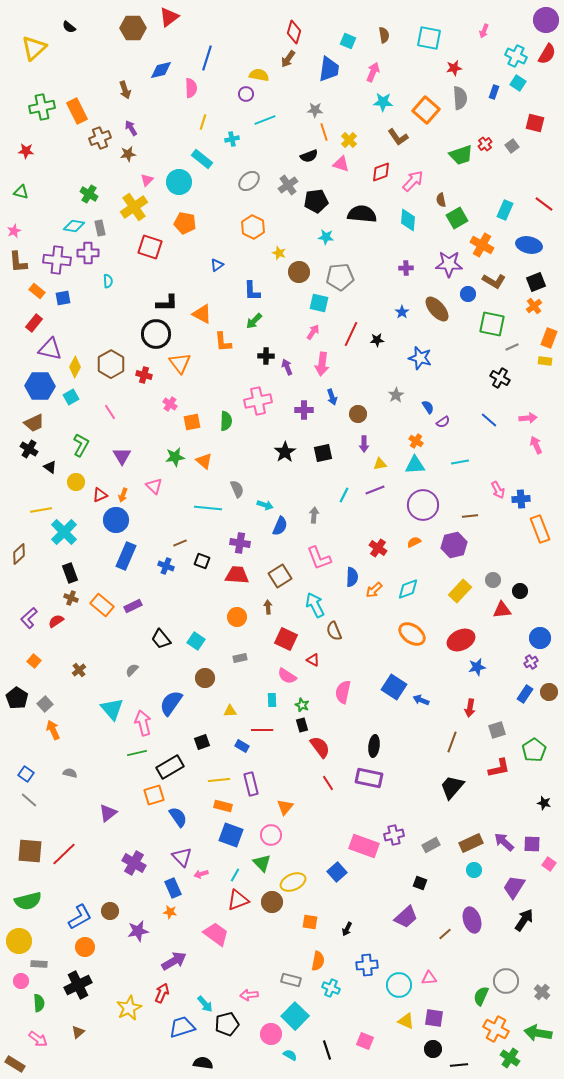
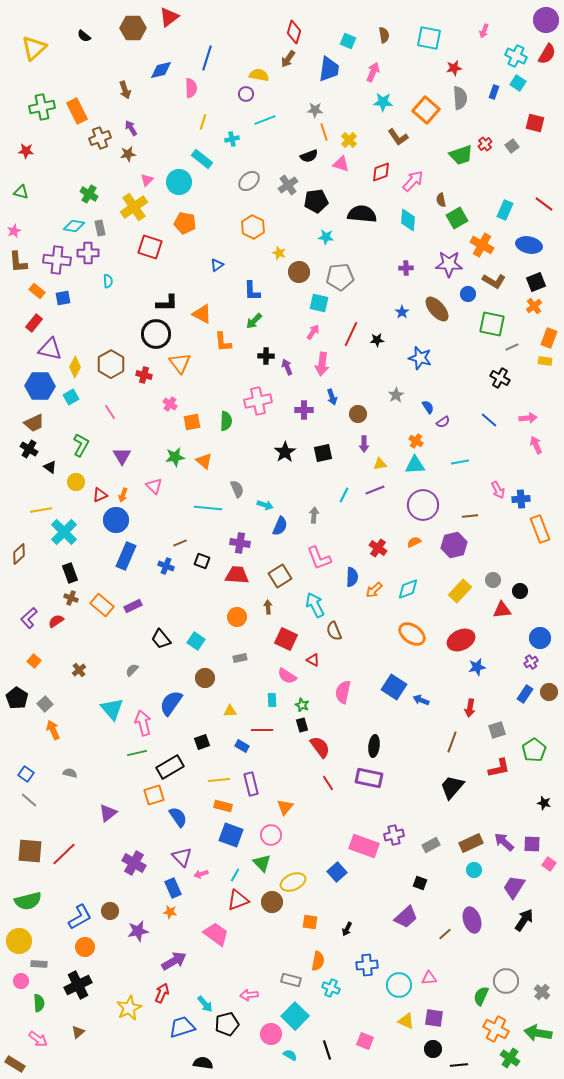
black semicircle at (69, 27): moved 15 px right, 9 px down
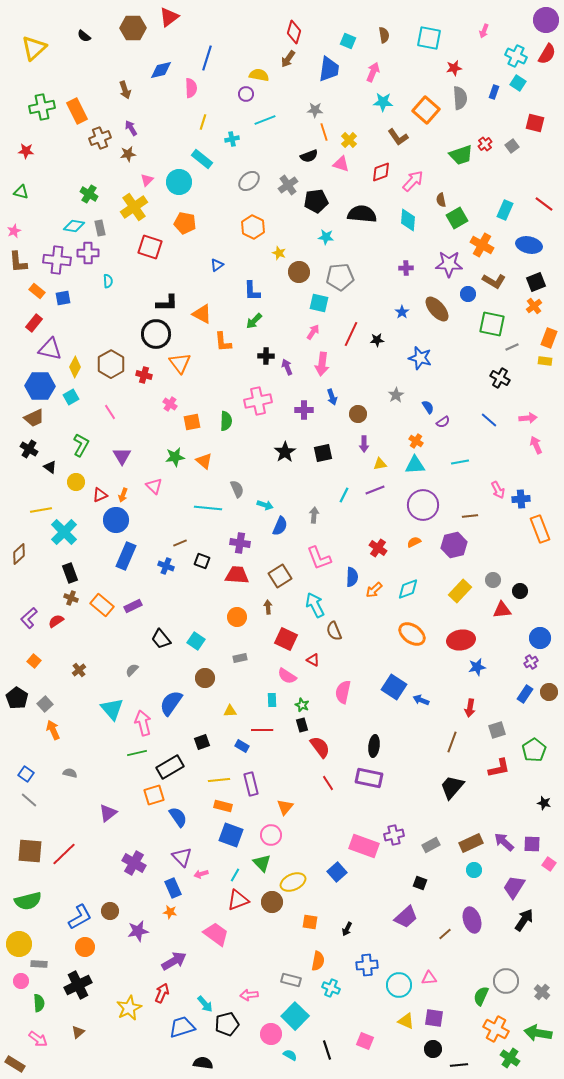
brown trapezoid at (34, 423): moved 5 px up
red ellipse at (461, 640): rotated 16 degrees clockwise
yellow circle at (19, 941): moved 3 px down
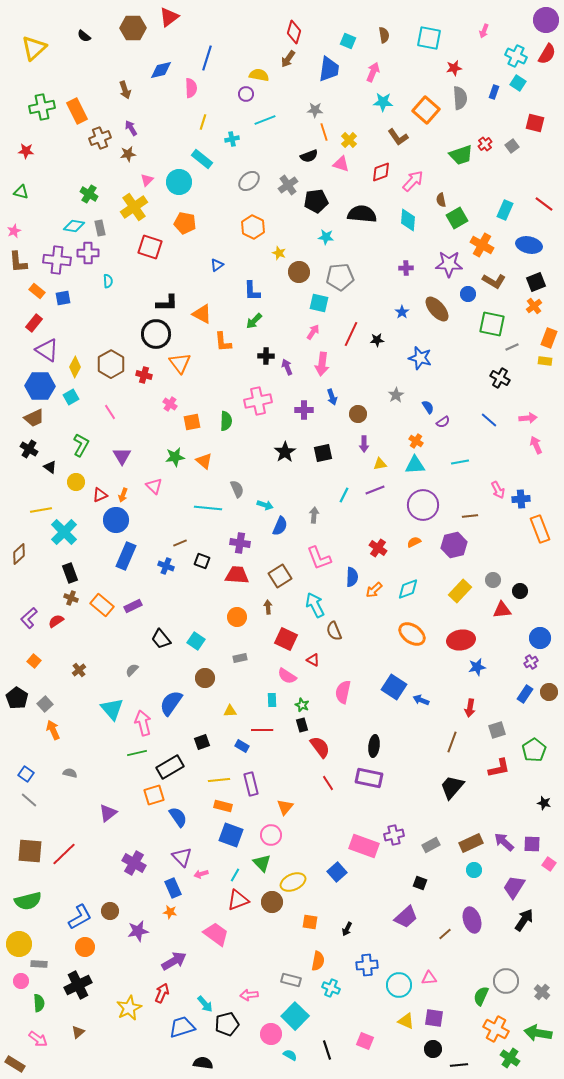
purple triangle at (50, 349): moved 3 px left, 1 px down; rotated 20 degrees clockwise
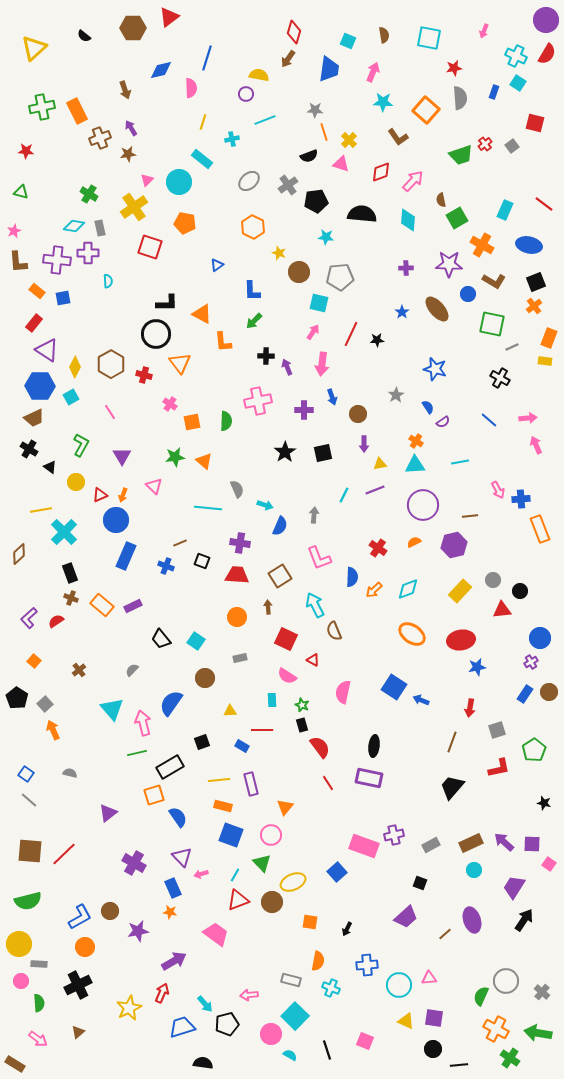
blue star at (420, 358): moved 15 px right, 11 px down
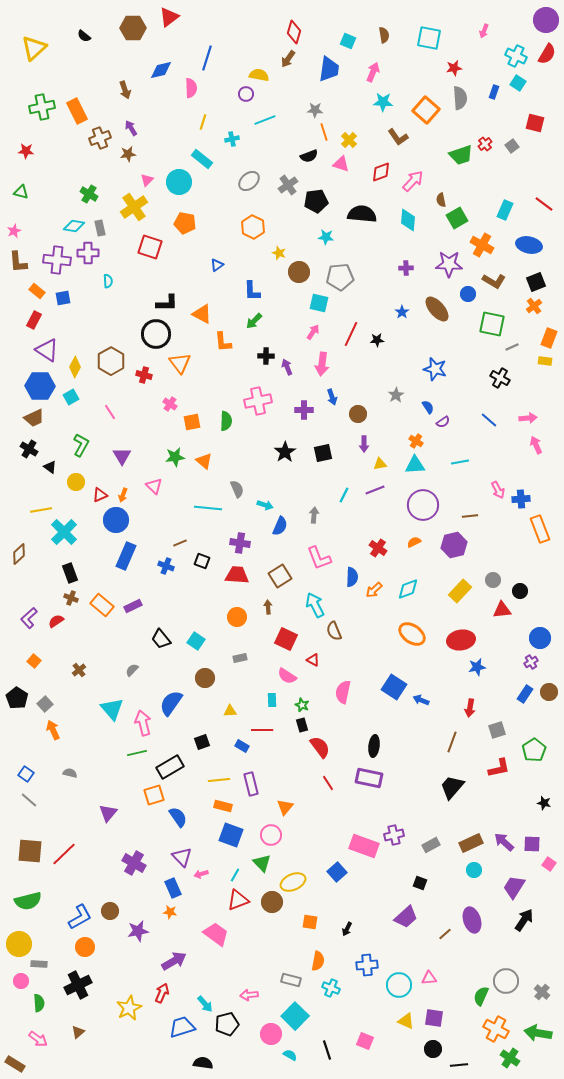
red rectangle at (34, 323): moved 3 px up; rotated 12 degrees counterclockwise
brown hexagon at (111, 364): moved 3 px up
purple triangle at (108, 813): rotated 12 degrees counterclockwise
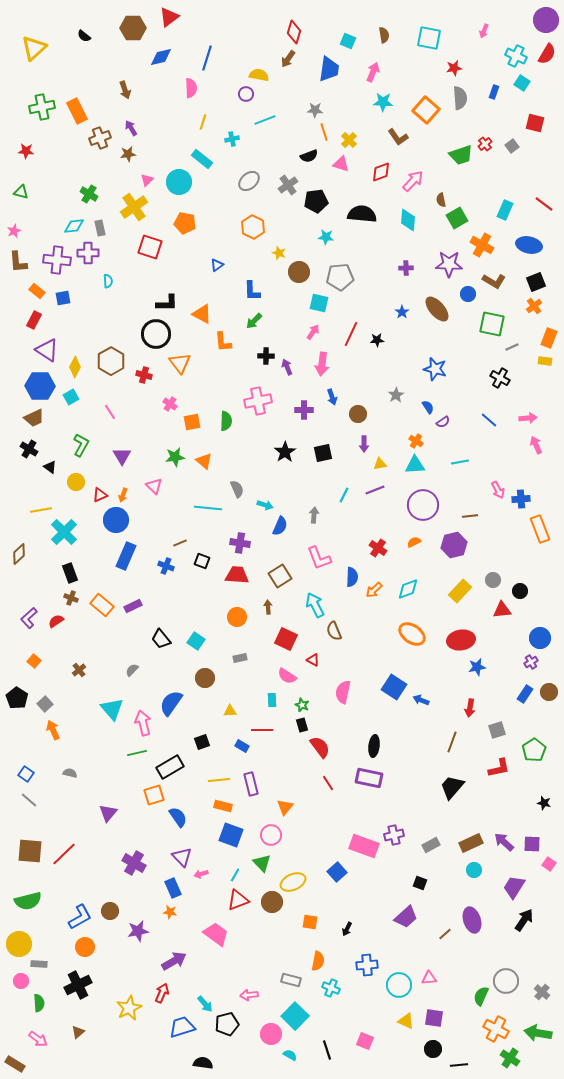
blue diamond at (161, 70): moved 13 px up
cyan square at (518, 83): moved 4 px right
cyan diamond at (74, 226): rotated 15 degrees counterclockwise
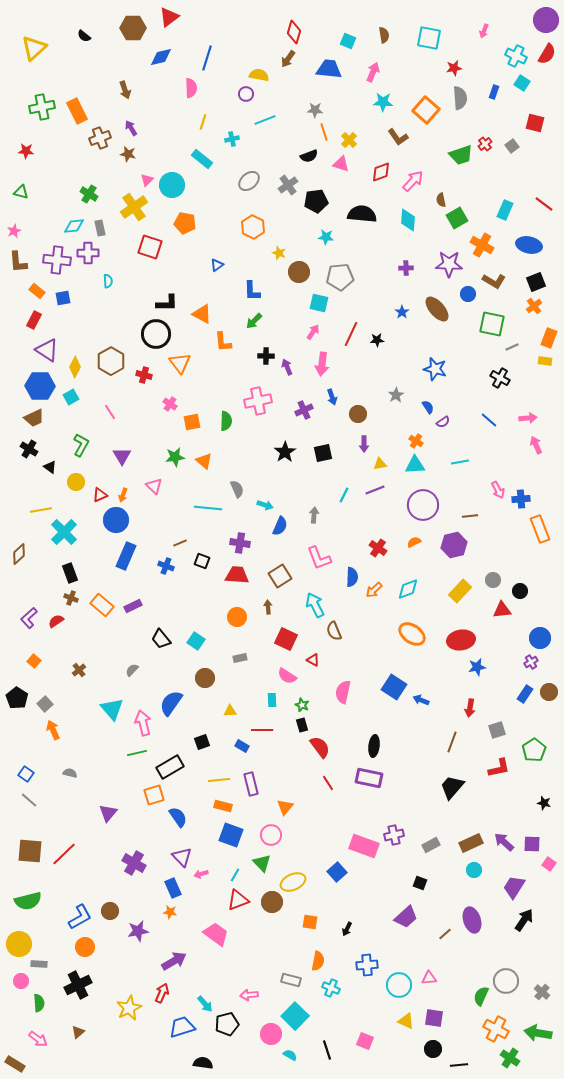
blue trapezoid at (329, 69): rotated 92 degrees counterclockwise
brown star at (128, 154): rotated 21 degrees clockwise
cyan circle at (179, 182): moved 7 px left, 3 px down
purple cross at (304, 410): rotated 24 degrees counterclockwise
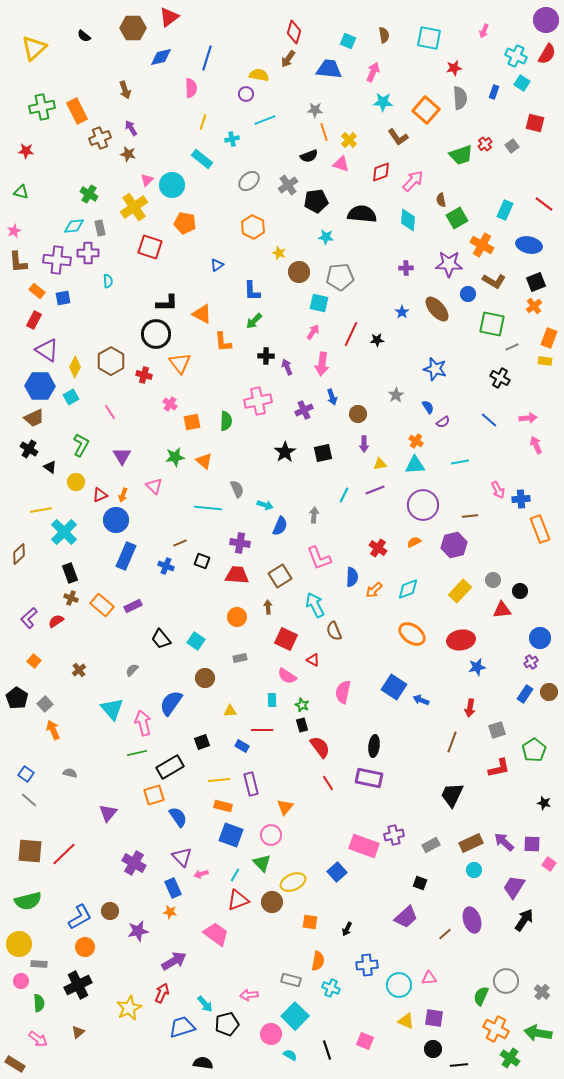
black trapezoid at (452, 787): moved 8 px down; rotated 16 degrees counterclockwise
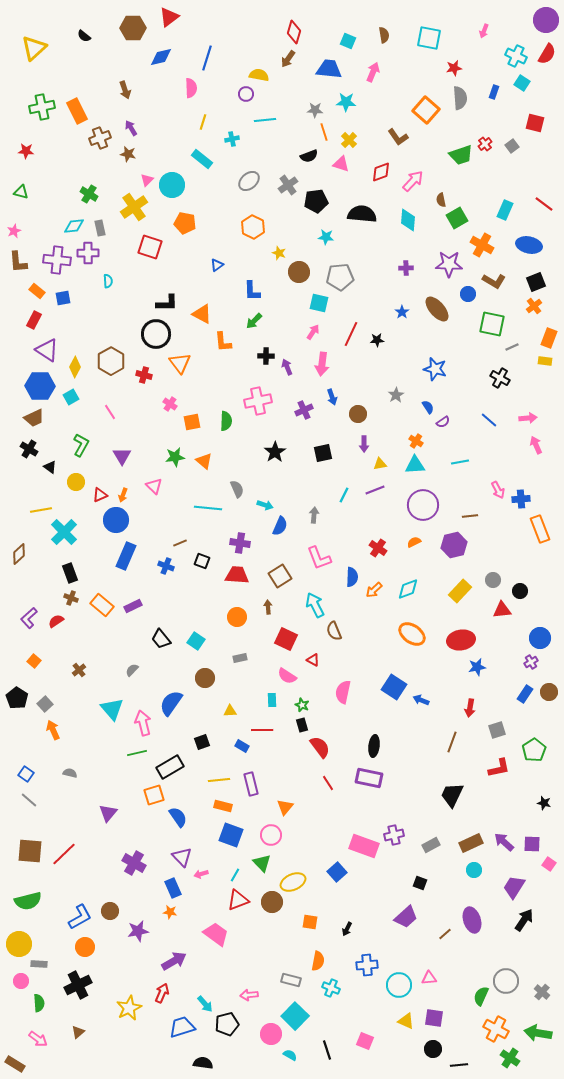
cyan star at (383, 102): moved 37 px left
cyan line at (265, 120): rotated 15 degrees clockwise
black star at (285, 452): moved 10 px left
